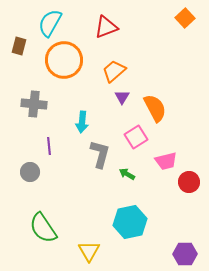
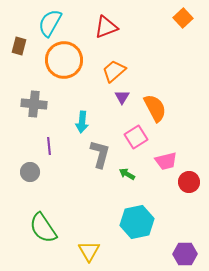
orange square: moved 2 px left
cyan hexagon: moved 7 px right
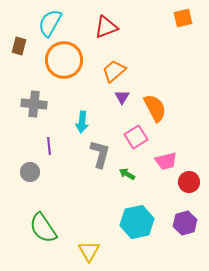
orange square: rotated 30 degrees clockwise
purple hexagon: moved 31 px up; rotated 15 degrees counterclockwise
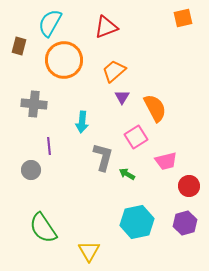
gray L-shape: moved 3 px right, 3 px down
gray circle: moved 1 px right, 2 px up
red circle: moved 4 px down
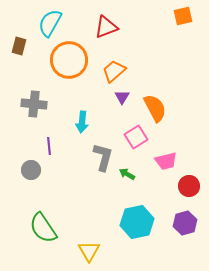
orange square: moved 2 px up
orange circle: moved 5 px right
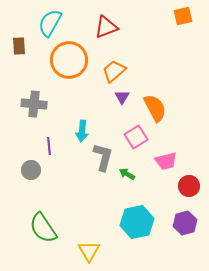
brown rectangle: rotated 18 degrees counterclockwise
cyan arrow: moved 9 px down
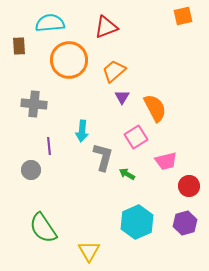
cyan semicircle: rotated 56 degrees clockwise
cyan hexagon: rotated 12 degrees counterclockwise
